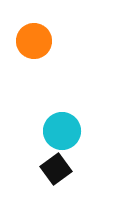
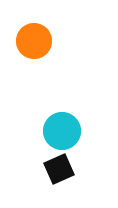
black square: moved 3 px right; rotated 12 degrees clockwise
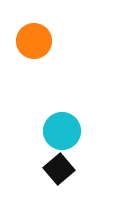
black square: rotated 16 degrees counterclockwise
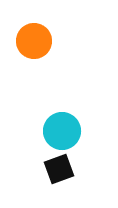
black square: rotated 20 degrees clockwise
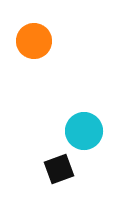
cyan circle: moved 22 px right
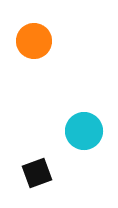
black square: moved 22 px left, 4 px down
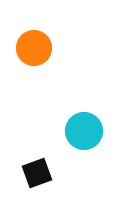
orange circle: moved 7 px down
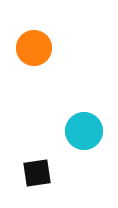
black square: rotated 12 degrees clockwise
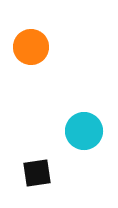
orange circle: moved 3 px left, 1 px up
